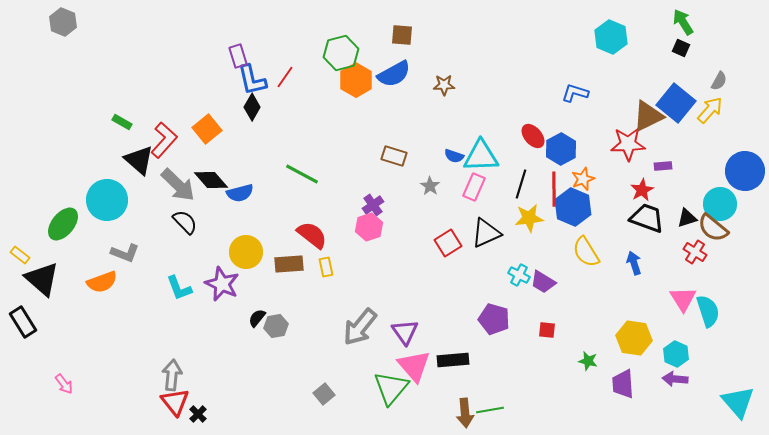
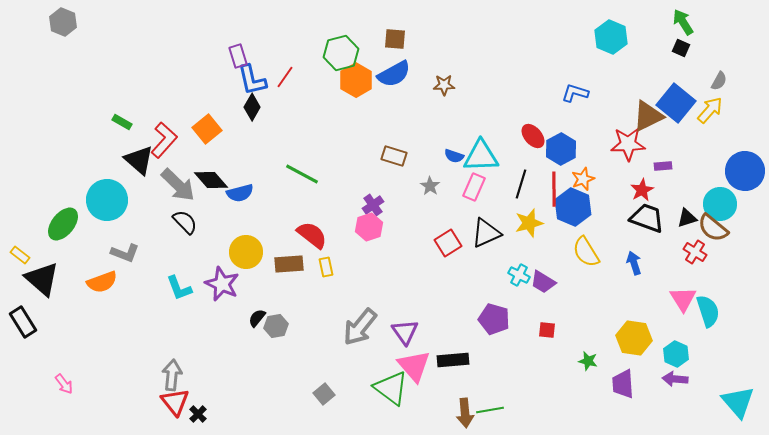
brown square at (402, 35): moved 7 px left, 4 px down
yellow star at (529, 218): moved 5 px down; rotated 8 degrees counterclockwise
green triangle at (391, 388): rotated 33 degrees counterclockwise
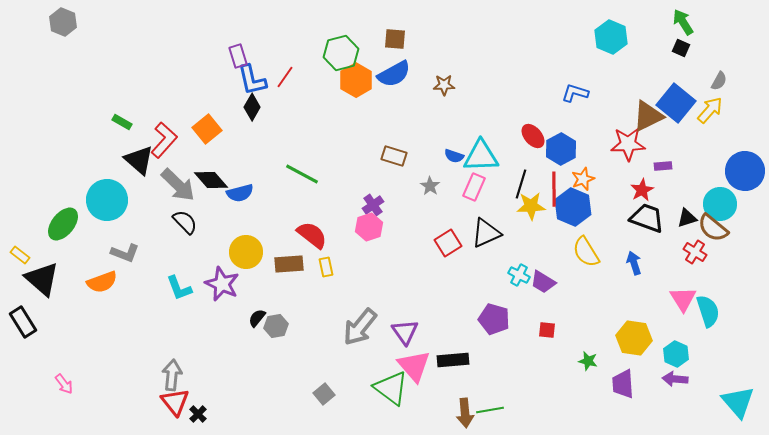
yellow star at (529, 223): moved 2 px right, 17 px up; rotated 12 degrees clockwise
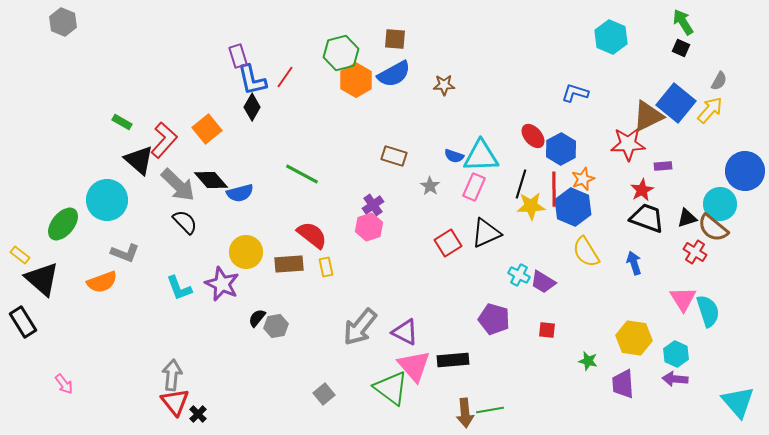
purple triangle at (405, 332): rotated 28 degrees counterclockwise
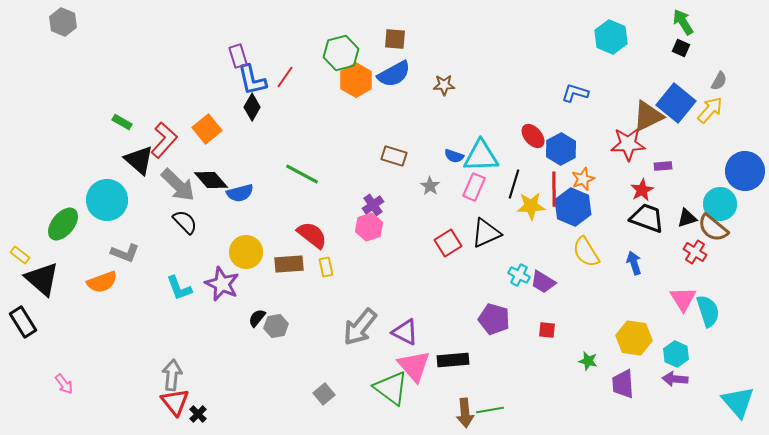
black line at (521, 184): moved 7 px left
